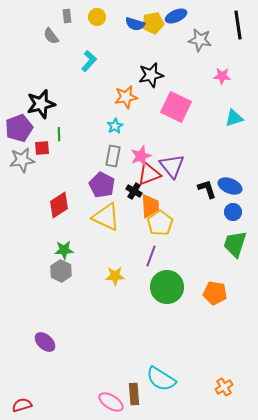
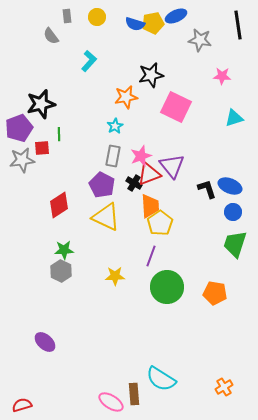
black cross at (134, 191): moved 8 px up
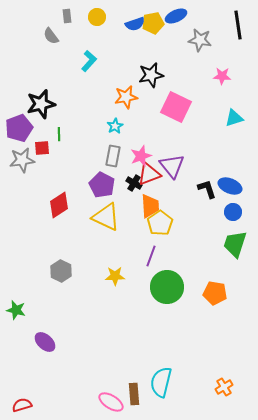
blue semicircle at (135, 24): rotated 36 degrees counterclockwise
green star at (64, 250): moved 48 px left, 60 px down; rotated 18 degrees clockwise
cyan semicircle at (161, 379): moved 3 px down; rotated 72 degrees clockwise
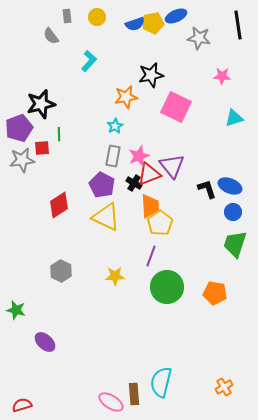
gray star at (200, 40): moved 1 px left, 2 px up
pink star at (141, 156): moved 2 px left
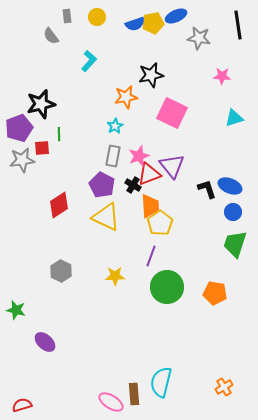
pink square at (176, 107): moved 4 px left, 6 px down
black cross at (134, 183): moved 1 px left, 2 px down
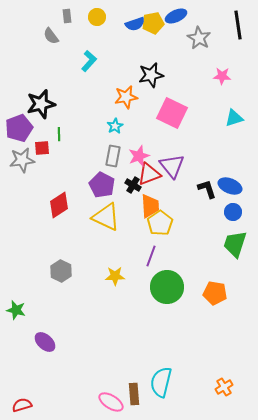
gray star at (199, 38): rotated 20 degrees clockwise
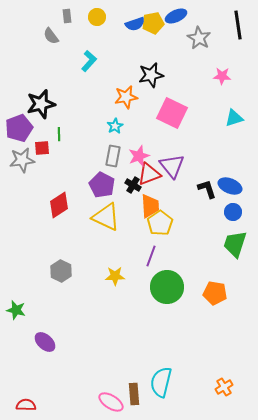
red semicircle at (22, 405): moved 4 px right; rotated 18 degrees clockwise
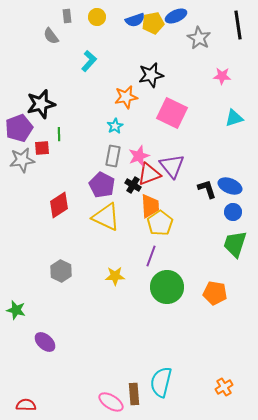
blue semicircle at (135, 24): moved 4 px up
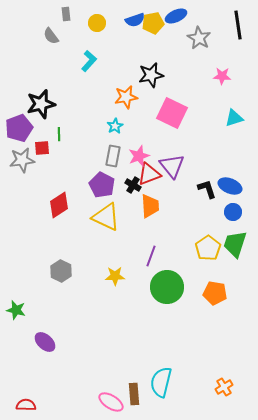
gray rectangle at (67, 16): moved 1 px left, 2 px up
yellow circle at (97, 17): moved 6 px down
yellow pentagon at (160, 223): moved 48 px right, 25 px down
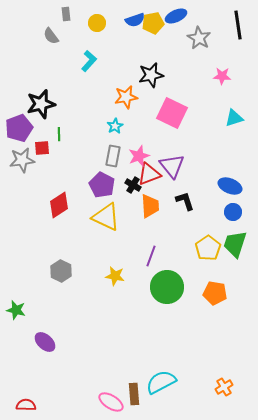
black L-shape at (207, 189): moved 22 px left, 12 px down
yellow star at (115, 276): rotated 12 degrees clockwise
cyan semicircle at (161, 382): rotated 48 degrees clockwise
